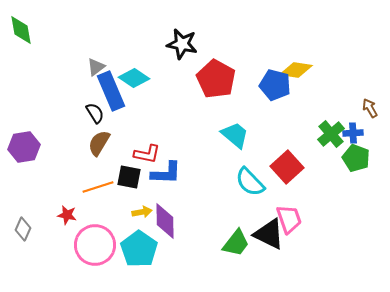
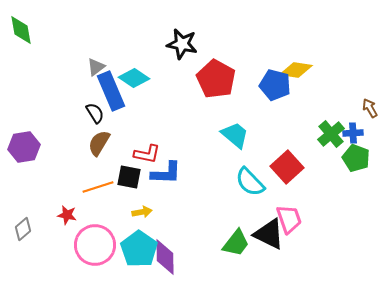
purple diamond: moved 36 px down
gray diamond: rotated 25 degrees clockwise
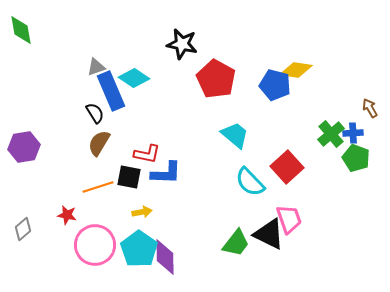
gray triangle: rotated 18 degrees clockwise
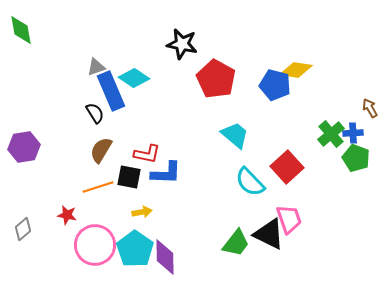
brown semicircle: moved 2 px right, 7 px down
cyan pentagon: moved 4 px left
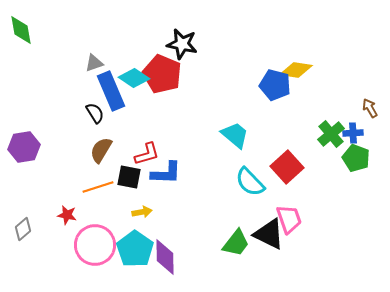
gray triangle: moved 2 px left, 4 px up
red pentagon: moved 54 px left, 5 px up; rotated 6 degrees counterclockwise
red L-shape: rotated 28 degrees counterclockwise
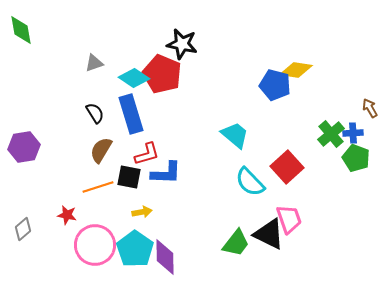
blue rectangle: moved 20 px right, 23 px down; rotated 6 degrees clockwise
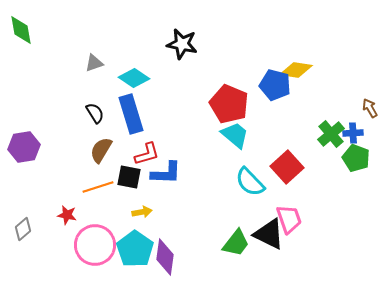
red pentagon: moved 67 px right, 30 px down
purple diamond: rotated 9 degrees clockwise
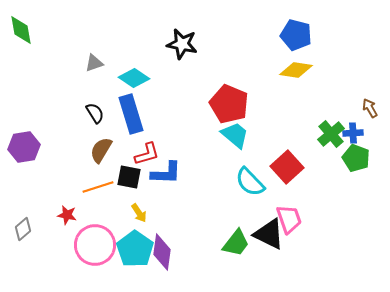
blue pentagon: moved 21 px right, 50 px up
yellow arrow: moved 3 px left, 1 px down; rotated 66 degrees clockwise
purple diamond: moved 3 px left, 5 px up
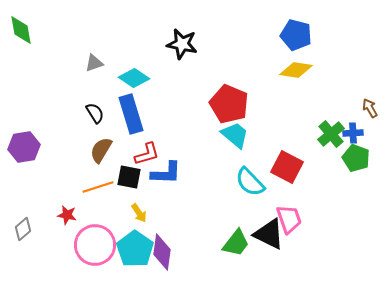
red square: rotated 20 degrees counterclockwise
